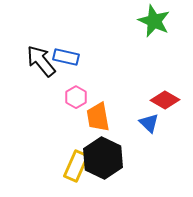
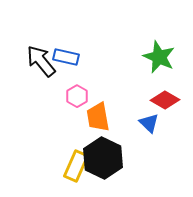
green star: moved 5 px right, 36 px down
pink hexagon: moved 1 px right, 1 px up
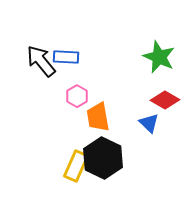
blue rectangle: rotated 10 degrees counterclockwise
